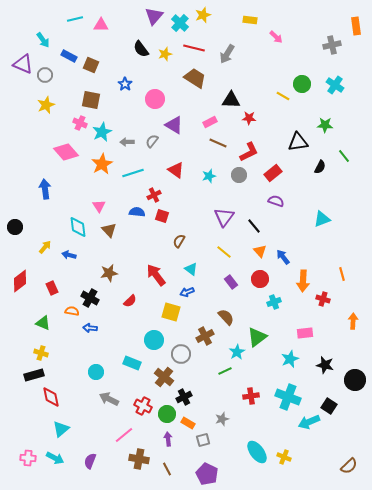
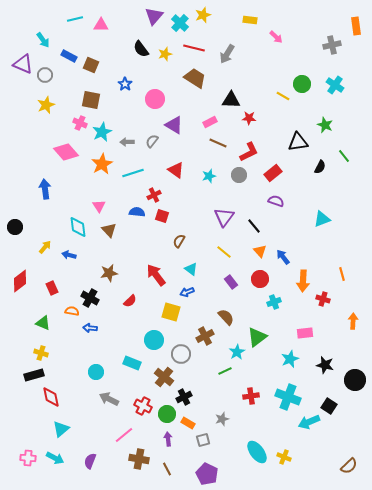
green star at (325, 125): rotated 21 degrees clockwise
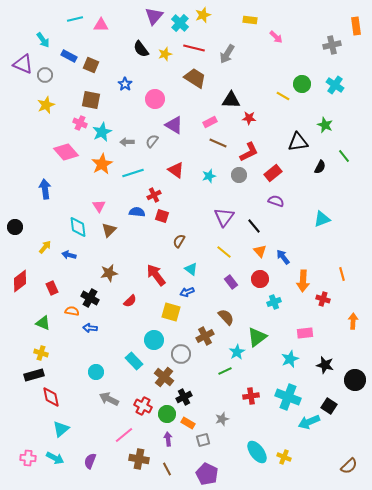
brown triangle at (109, 230): rotated 28 degrees clockwise
cyan rectangle at (132, 363): moved 2 px right, 2 px up; rotated 24 degrees clockwise
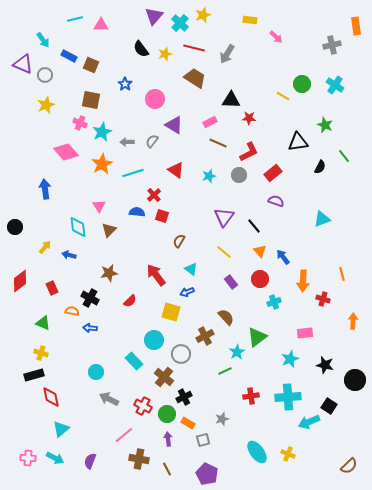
red cross at (154, 195): rotated 16 degrees counterclockwise
cyan cross at (288, 397): rotated 25 degrees counterclockwise
yellow cross at (284, 457): moved 4 px right, 3 px up
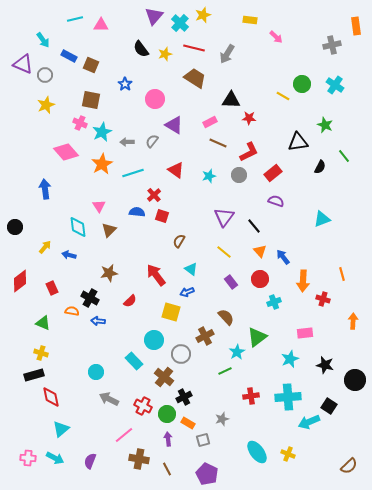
blue arrow at (90, 328): moved 8 px right, 7 px up
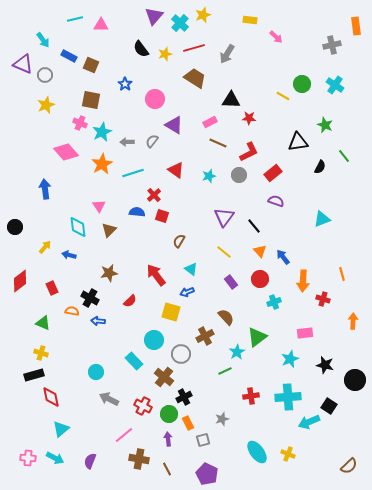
red line at (194, 48): rotated 30 degrees counterclockwise
green circle at (167, 414): moved 2 px right
orange rectangle at (188, 423): rotated 32 degrees clockwise
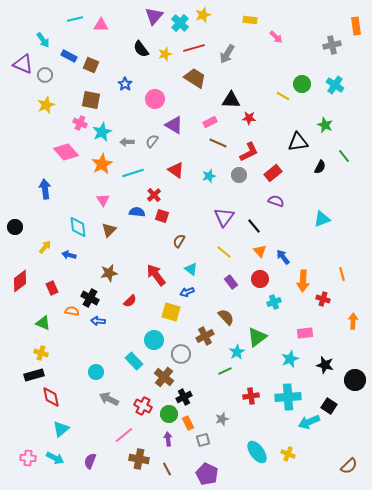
pink triangle at (99, 206): moved 4 px right, 6 px up
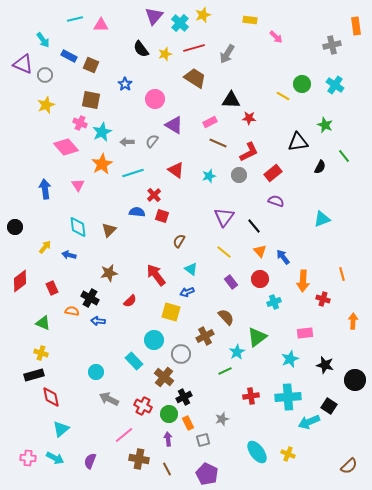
pink diamond at (66, 152): moved 5 px up
pink triangle at (103, 200): moved 25 px left, 15 px up
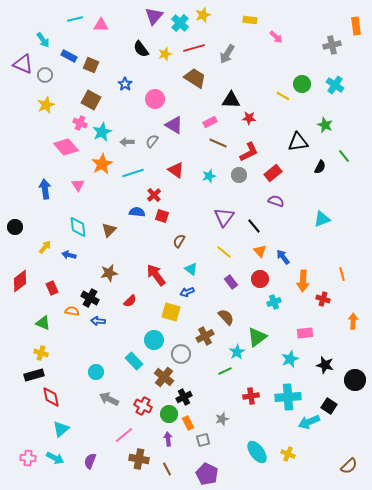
brown square at (91, 100): rotated 18 degrees clockwise
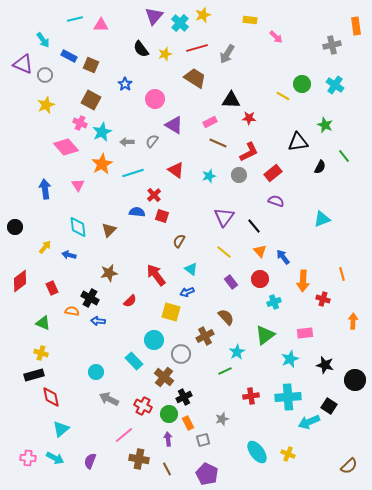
red line at (194, 48): moved 3 px right
green triangle at (257, 337): moved 8 px right, 2 px up
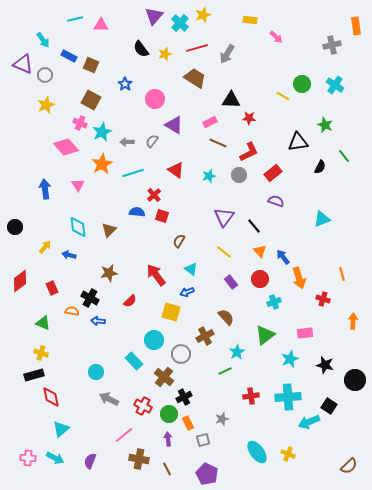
orange arrow at (303, 281): moved 4 px left, 3 px up; rotated 20 degrees counterclockwise
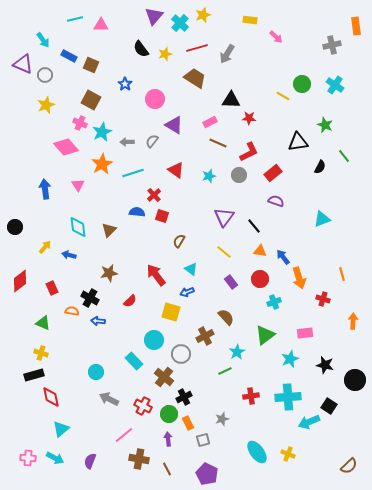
orange triangle at (260, 251): rotated 40 degrees counterclockwise
